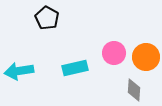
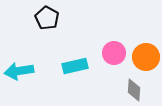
cyan rectangle: moved 2 px up
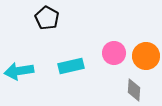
orange circle: moved 1 px up
cyan rectangle: moved 4 px left
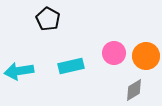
black pentagon: moved 1 px right, 1 px down
gray diamond: rotated 55 degrees clockwise
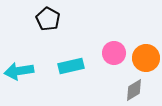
orange circle: moved 2 px down
